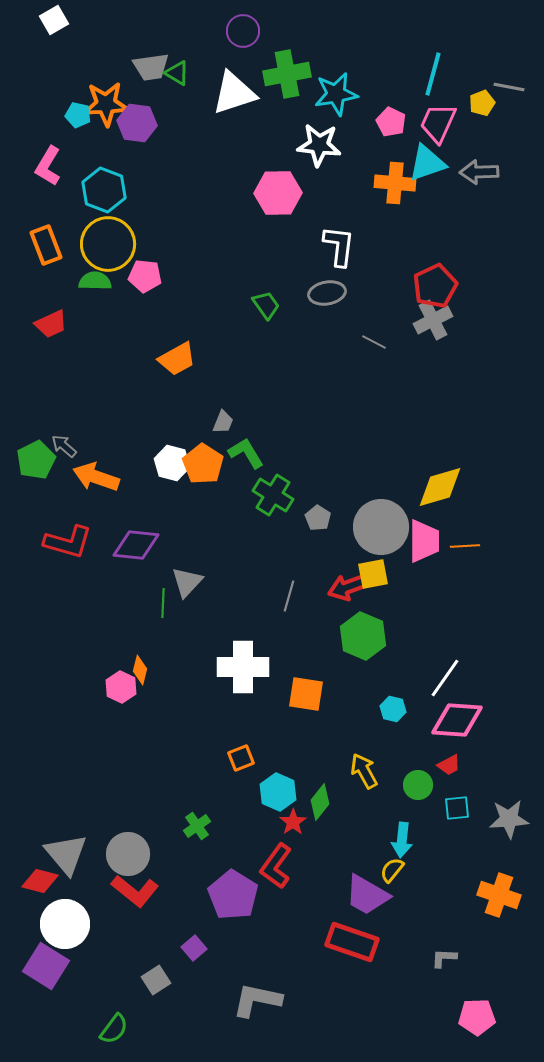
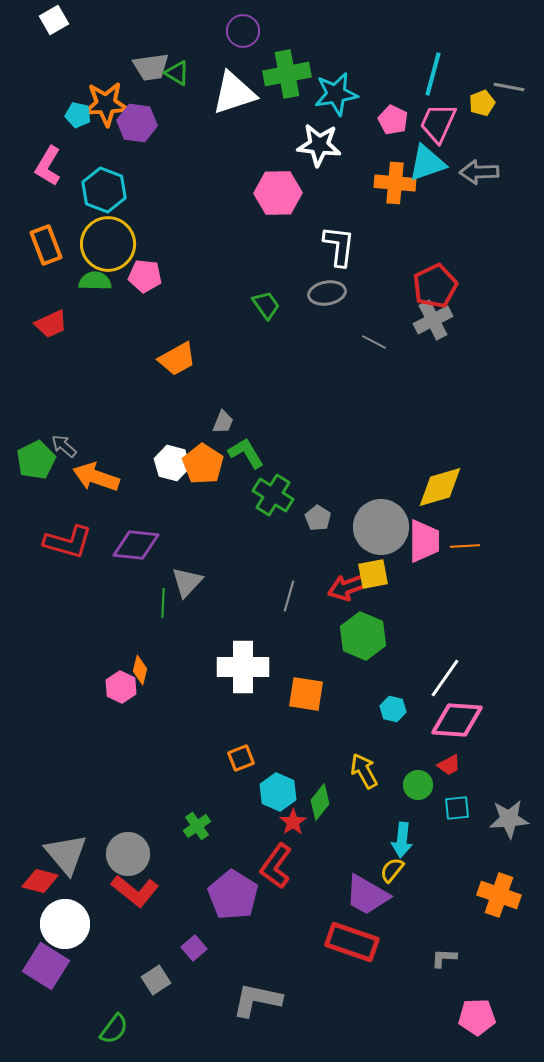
pink pentagon at (391, 122): moved 2 px right, 2 px up
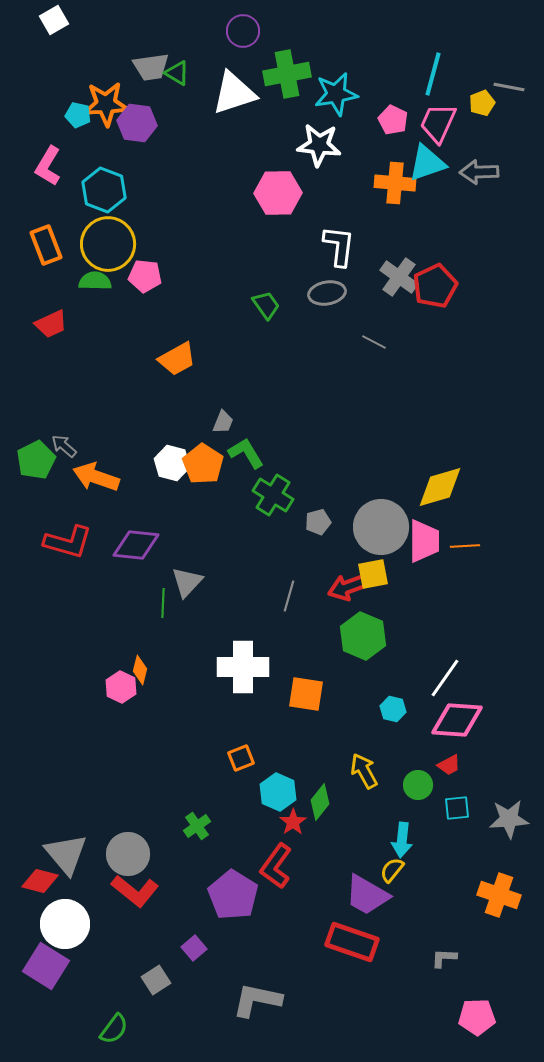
gray cross at (433, 320): moved 34 px left, 43 px up; rotated 27 degrees counterclockwise
gray pentagon at (318, 518): moved 4 px down; rotated 25 degrees clockwise
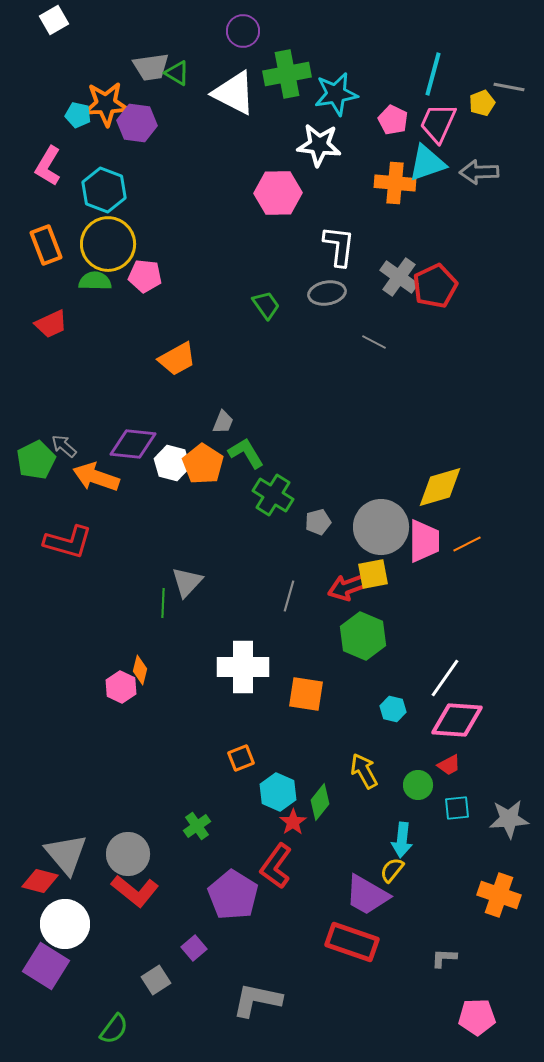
white triangle at (234, 93): rotated 45 degrees clockwise
purple diamond at (136, 545): moved 3 px left, 101 px up
orange line at (465, 546): moved 2 px right, 2 px up; rotated 24 degrees counterclockwise
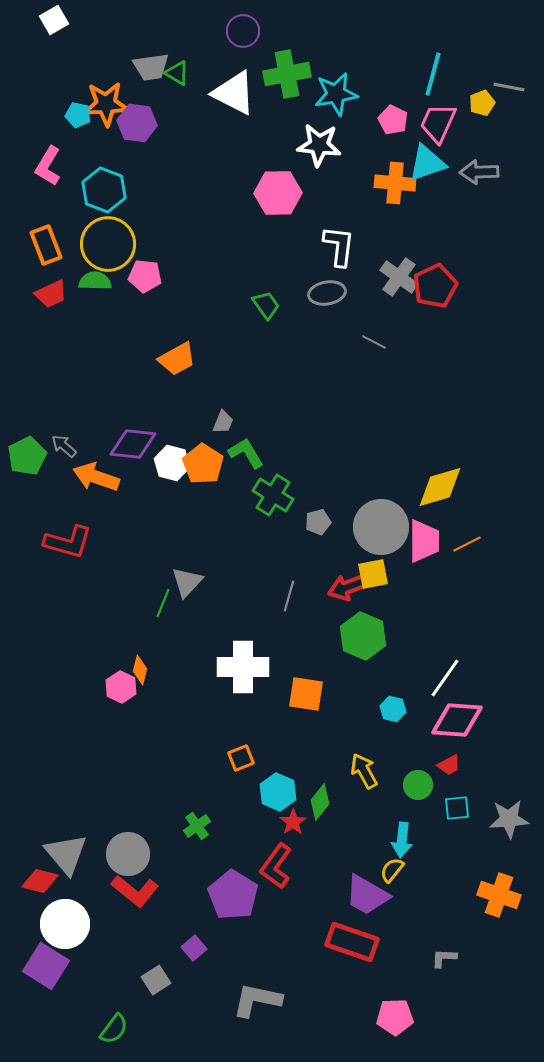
red trapezoid at (51, 324): moved 30 px up
green pentagon at (36, 460): moved 9 px left, 4 px up
green line at (163, 603): rotated 20 degrees clockwise
pink pentagon at (477, 1017): moved 82 px left
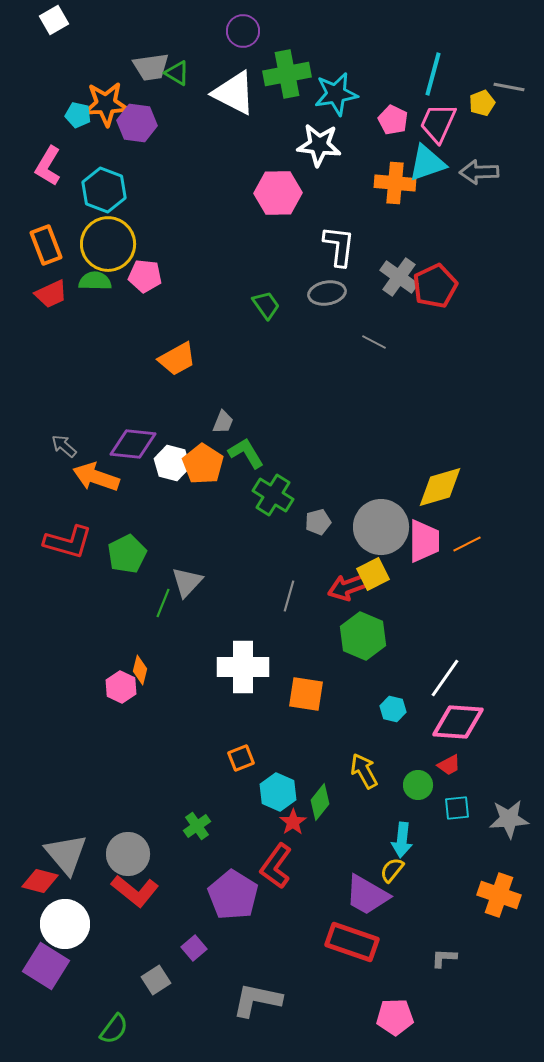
green pentagon at (27, 456): moved 100 px right, 98 px down
yellow square at (373, 574): rotated 16 degrees counterclockwise
pink diamond at (457, 720): moved 1 px right, 2 px down
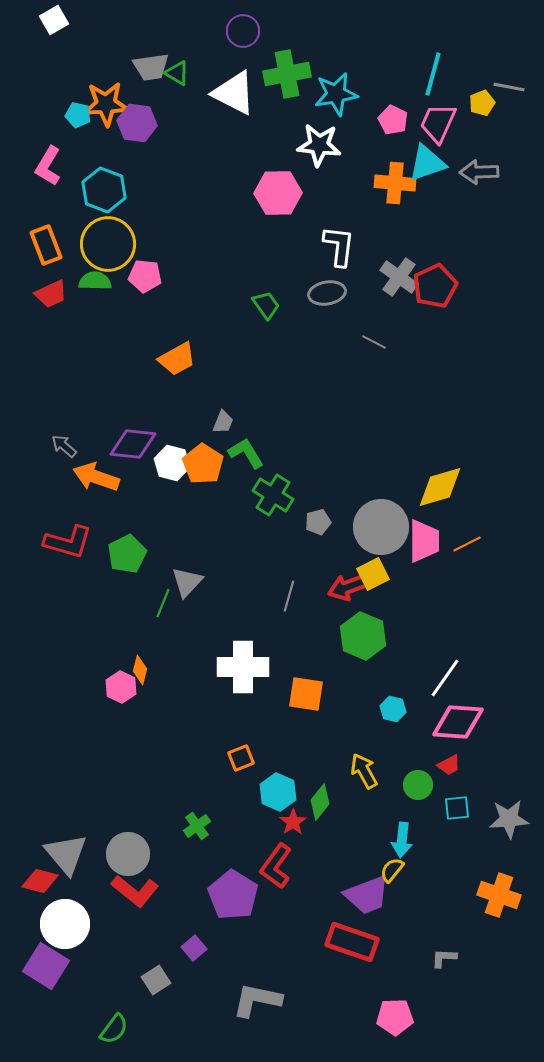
purple trapezoid at (367, 895): rotated 51 degrees counterclockwise
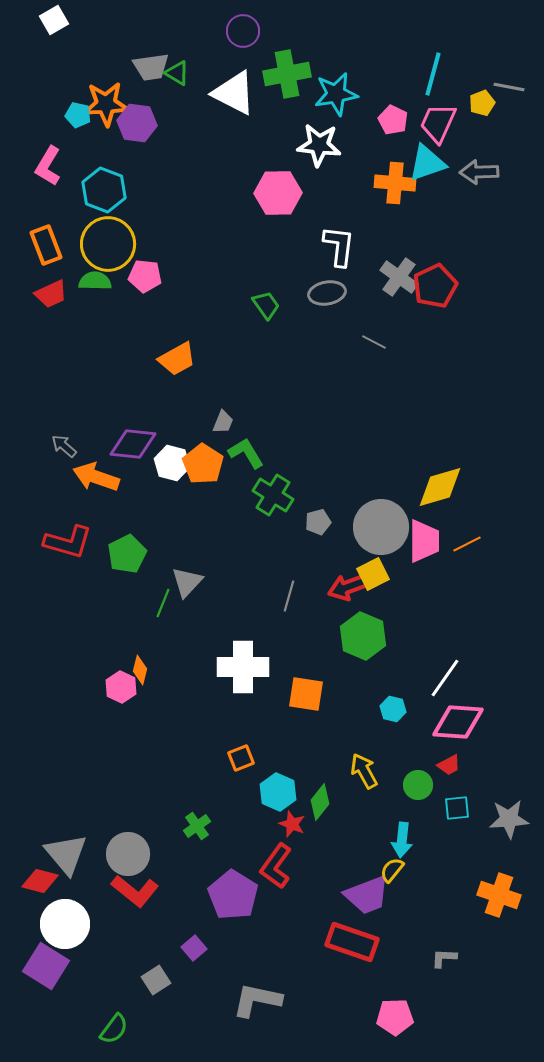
red star at (293, 822): moved 1 px left, 2 px down; rotated 16 degrees counterclockwise
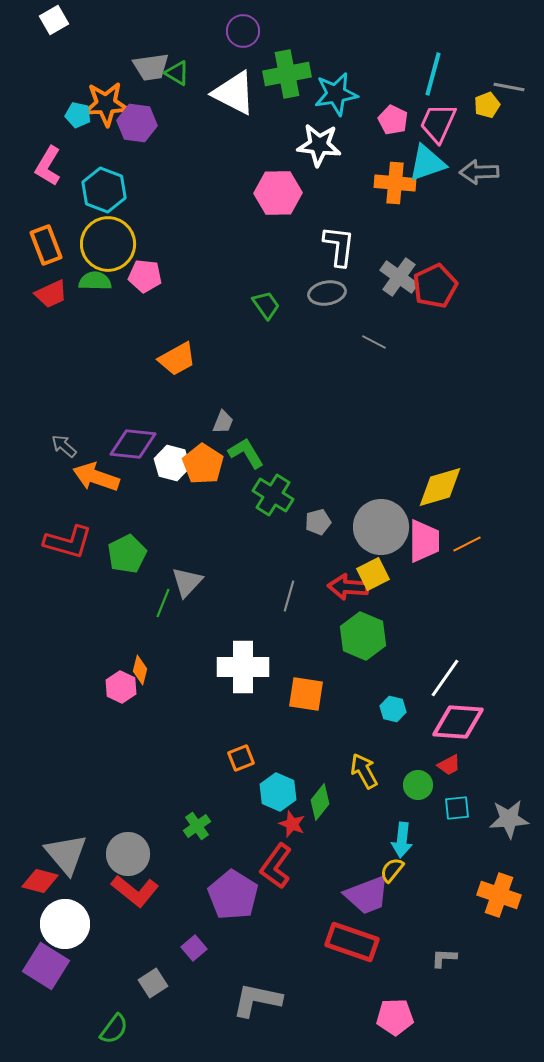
yellow pentagon at (482, 103): moved 5 px right, 2 px down
red arrow at (348, 587): rotated 24 degrees clockwise
gray square at (156, 980): moved 3 px left, 3 px down
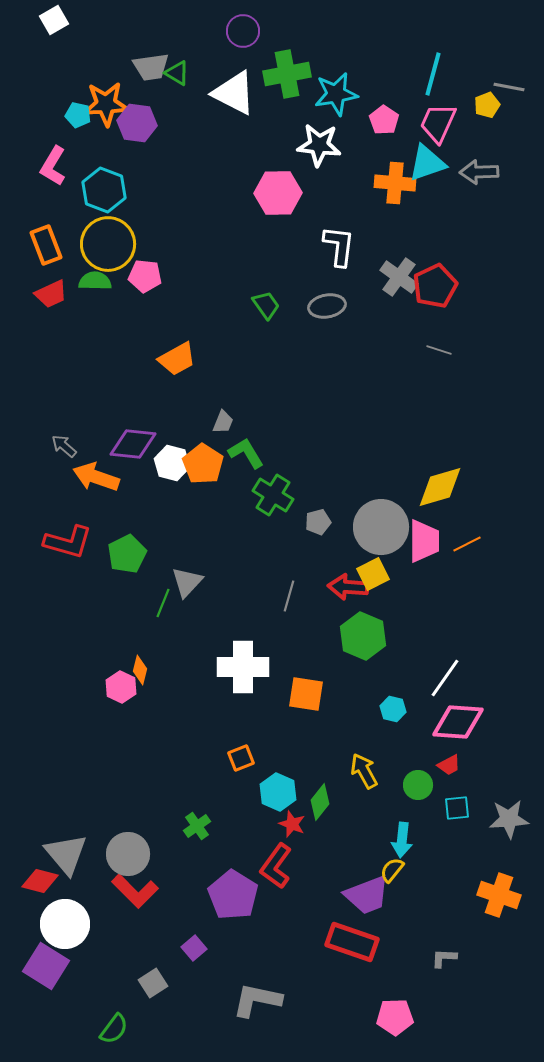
pink pentagon at (393, 120): moved 9 px left; rotated 8 degrees clockwise
pink L-shape at (48, 166): moved 5 px right
gray ellipse at (327, 293): moved 13 px down
gray line at (374, 342): moved 65 px right, 8 px down; rotated 10 degrees counterclockwise
red L-shape at (135, 891): rotated 6 degrees clockwise
